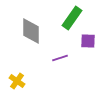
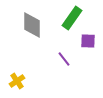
gray diamond: moved 1 px right, 6 px up
purple line: moved 4 px right, 1 px down; rotated 70 degrees clockwise
yellow cross: rotated 21 degrees clockwise
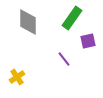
gray diamond: moved 4 px left, 3 px up
purple square: rotated 14 degrees counterclockwise
yellow cross: moved 4 px up
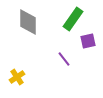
green rectangle: moved 1 px right, 1 px down
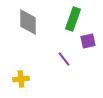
green rectangle: rotated 15 degrees counterclockwise
yellow cross: moved 4 px right, 2 px down; rotated 28 degrees clockwise
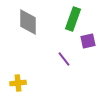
yellow cross: moved 3 px left, 4 px down
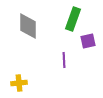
gray diamond: moved 4 px down
purple line: moved 1 px down; rotated 35 degrees clockwise
yellow cross: moved 1 px right
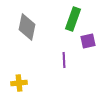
gray diamond: moved 1 px left, 1 px down; rotated 12 degrees clockwise
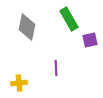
green rectangle: moved 4 px left; rotated 50 degrees counterclockwise
purple square: moved 2 px right, 1 px up
purple line: moved 8 px left, 8 px down
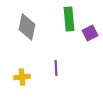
green rectangle: rotated 25 degrees clockwise
purple square: moved 7 px up; rotated 14 degrees counterclockwise
yellow cross: moved 3 px right, 6 px up
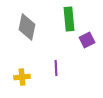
purple square: moved 3 px left, 7 px down
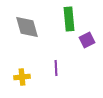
gray diamond: rotated 28 degrees counterclockwise
